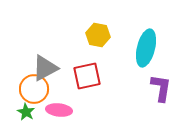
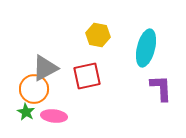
purple L-shape: rotated 12 degrees counterclockwise
pink ellipse: moved 5 px left, 6 px down
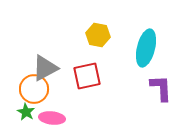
pink ellipse: moved 2 px left, 2 px down
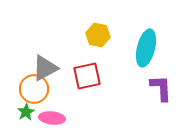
green star: rotated 12 degrees clockwise
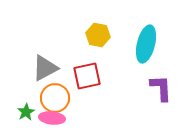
cyan ellipse: moved 4 px up
orange circle: moved 21 px right, 9 px down
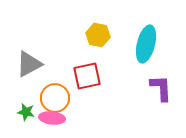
gray triangle: moved 16 px left, 4 px up
green star: rotated 30 degrees counterclockwise
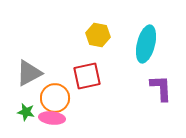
gray triangle: moved 9 px down
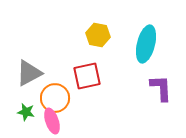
pink ellipse: moved 3 px down; rotated 65 degrees clockwise
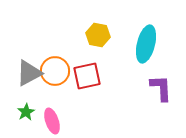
orange circle: moved 27 px up
green star: rotated 30 degrees clockwise
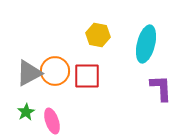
red square: rotated 12 degrees clockwise
